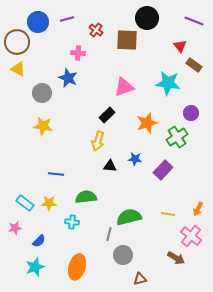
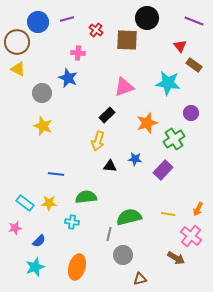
yellow star at (43, 126): rotated 12 degrees clockwise
green cross at (177, 137): moved 3 px left, 2 px down
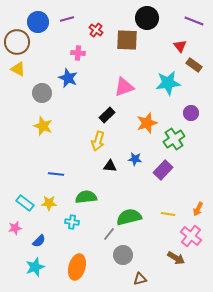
cyan star at (168, 83): rotated 15 degrees counterclockwise
gray line at (109, 234): rotated 24 degrees clockwise
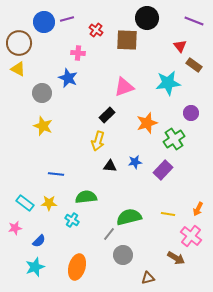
blue circle at (38, 22): moved 6 px right
brown circle at (17, 42): moved 2 px right, 1 px down
blue star at (135, 159): moved 3 px down; rotated 16 degrees counterclockwise
cyan cross at (72, 222): moved 2 px up; rotated 24 degrees clockwise
brown triangle at (140, 279): moved 8 px right, 1 px up
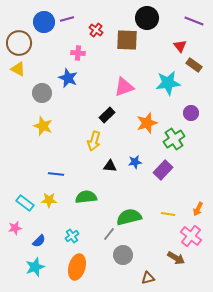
yellow arrow at (98, 141): moved 4 px left
yellow star at (49, 203): moved 3 px up
cyan cross at (72, 220): moved 16 px down; rotated 24 degrees clockwise
